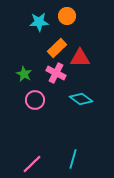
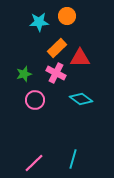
green star: rotated 28 degrees clockwise
pink line: moved 2 px right, 1 px up
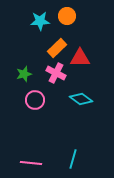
cyan star: moved 1 px right, 1 px up
pink line: moved 3 px left; rotated 50 degrees clockwise
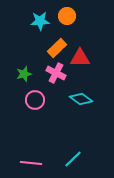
cyan line: rotated 30 degrees clockwise
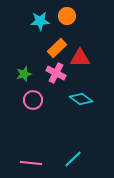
pink circle: moved 2 px left
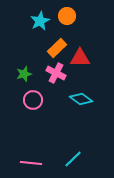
cyan star: rotated 24 degrees counterclockwise
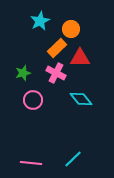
orange circle: moved 4 px right, 13 px down
green star: moved 1 px left, 1 px up
cyan diamond: rotated 15 degrees clockwise
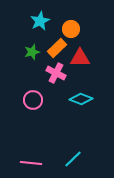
green star: moved 9 px right, 21 px up
cyan diamond: rotated 30 degrees counterclockwise
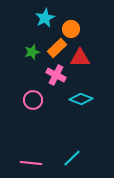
cyan star: moved 5 px right, 3 px up
pink cross: moved 2 px down
cyan line: moved 1 px left, 1 px up
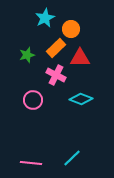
orange rectangle: moved 1 px left
green star: moved 5 px left, 3 px down
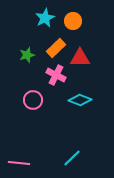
orange circle: moved 2 px right, 8 px up
cyan diamond: moved 1 px left, 1 px down
pink line: moved 12 px left
